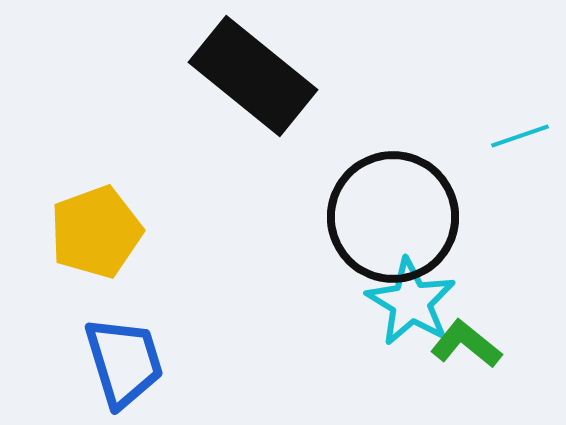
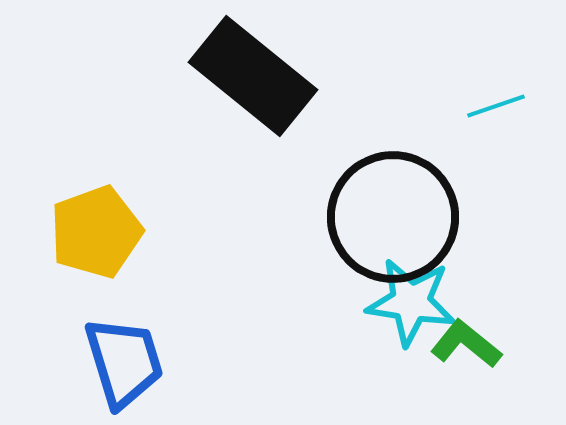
cyan line: moved 24 px left, 30 px up
cyan star: rotated 22 degrees counterclockwise
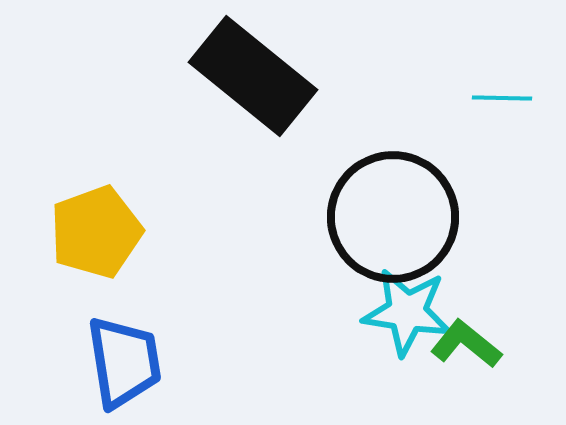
cyan line: moved 6 px right, 8 px up; rotated 20 degrees clockwise
cyan star: moved 4 px left, 10 px down
blue trapezoid: rotated 8 degrees clockwise
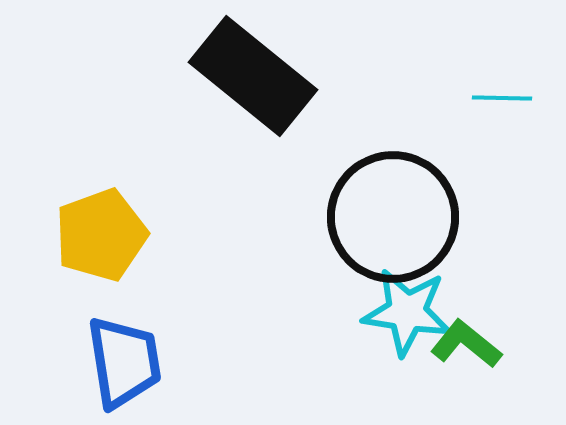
yellow pentagon: moved 5 px right, 3 px down
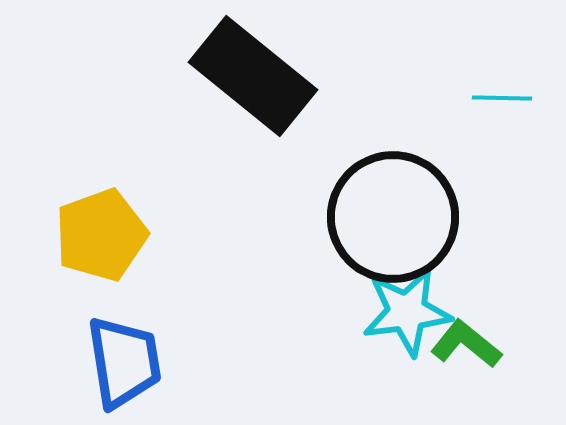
cyan star: rotated 16 degrees counterclockwise
